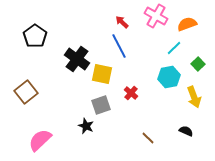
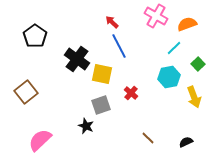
red arrow: moved 10 px left
black semicircle: moved 11 px down; rotated 48 degrees counterclockwise
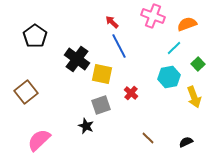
pink cross: moved 3 px left; rotated 10 degrees counterclockwise
pink semicircle: moved 1 px left
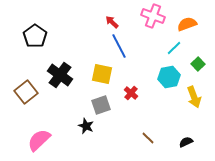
black cross: moved 17 px left, 16 px down
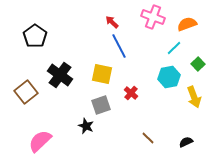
pink cross: moved 1 px down
pink semicircle: moved 1 px right, 1 px down
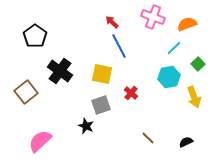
black cross: moved 4 px up
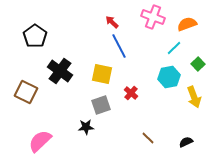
brown square: rotated 25 degrees counterclockwise
black star: moved 1 px down; rotated 28 degrees counterclockwise
